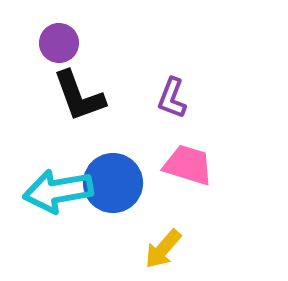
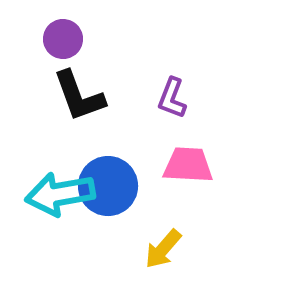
purple circle: moved 4 px right, 4 px up
pink trapezoid: rotated 14 degrees counterclockwise
blue circle: moved 5 px left, 3 px down
cyan arrow: moved 2 px right, 3 px down
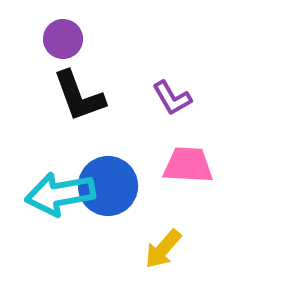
purple L-shape: rotated 51 degrees counterclockwise
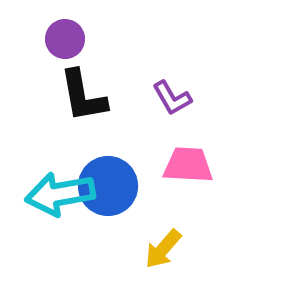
purple circle: moved 2 px right
black L-shape: moved 4 px right; rotated 10 degrees clockwise
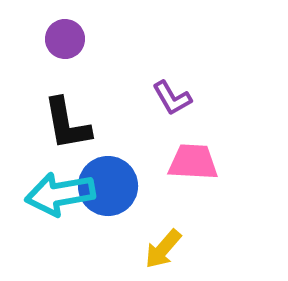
black L-shape: moved 16 px left, 28 px down
pink trapezoid: moved 5 px right, 3 px up
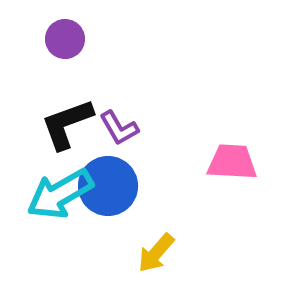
purple L-shape: moved 53 px left, 30 px down
black L-shape: rotated 80 degrees clockwise
pink trapezoid: moved 39 px right
cyan arrow: rotated 20 degrees counterclockwise
yellow arrow: moved 7 px left, 4 px down
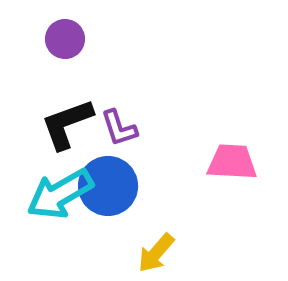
purple L-shape: rotated 12 degrees clockwise
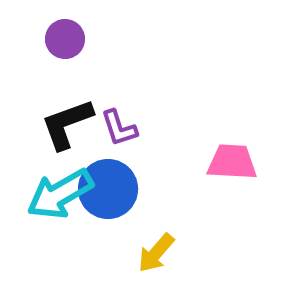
blue circle: moved 3 px down
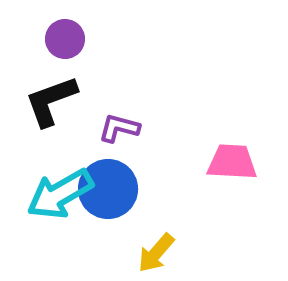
black L-shape: moved 16 px left, 23 px up
purple L-shape: rotated 123 degrees clockwise
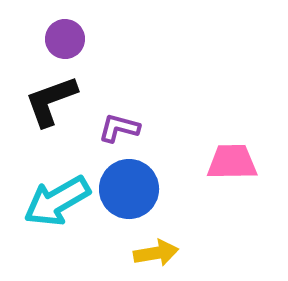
pink trapezoid: rotated 4 degrees counterclockwise
blue circle: moved 21 px right
cyan arrow: moved 3 px left, 7 px down
yellow arrow: rotated 141 degrees counterclockwise
